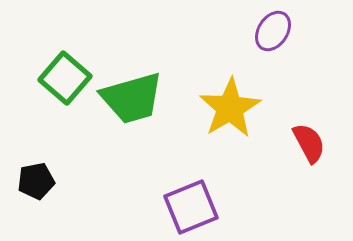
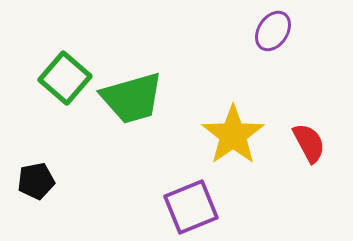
yellow star: moved 3 px right, 27 px down; rotated 4 degrees counterclockwise
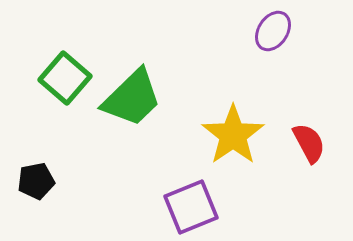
green trapezoid: rotated 28 degrees counterclockwise
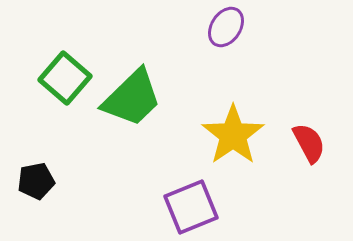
purple ellipse: moved 47 px left, 4 px up
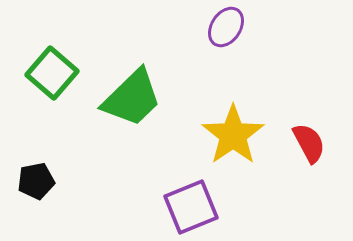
green square: moved 13 px left, 5 px up
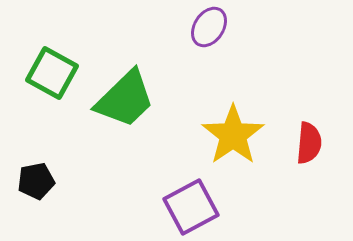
purple ellipse: moved 17 px left
green square: rotated 12 degrees counterclockwise
green trapezoid: moved 7 px left, 1 px down
red semicircle: rotated 33 degrees clockwise
purple square: rotated 6 degrees counterclockwise
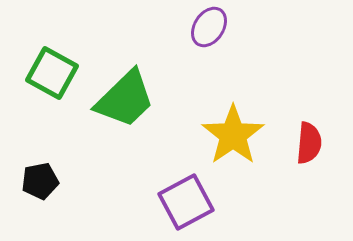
black pentagon: moved 4 px right
purple square: moved 5 px left, 5 px up
